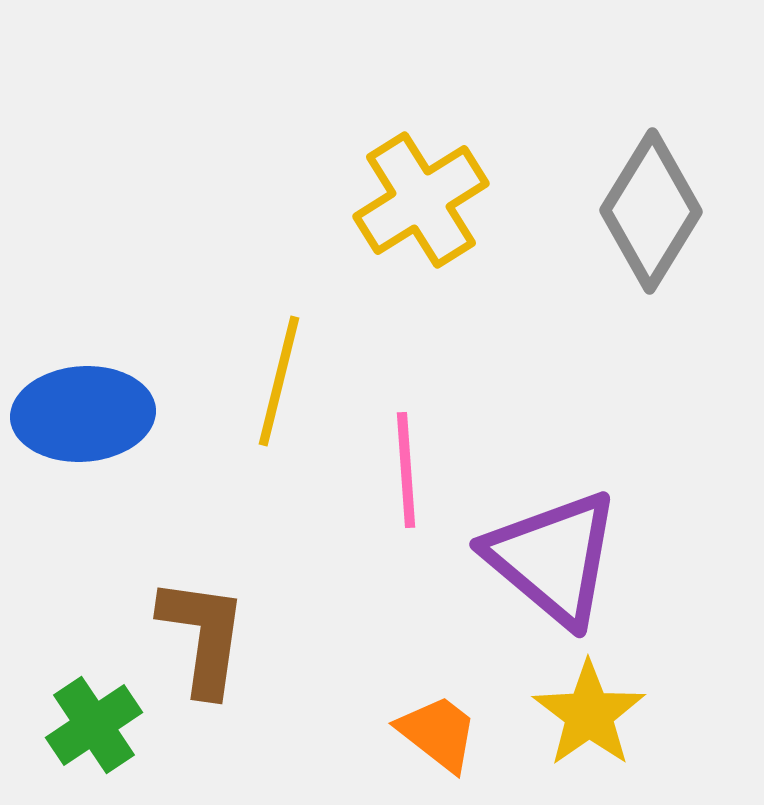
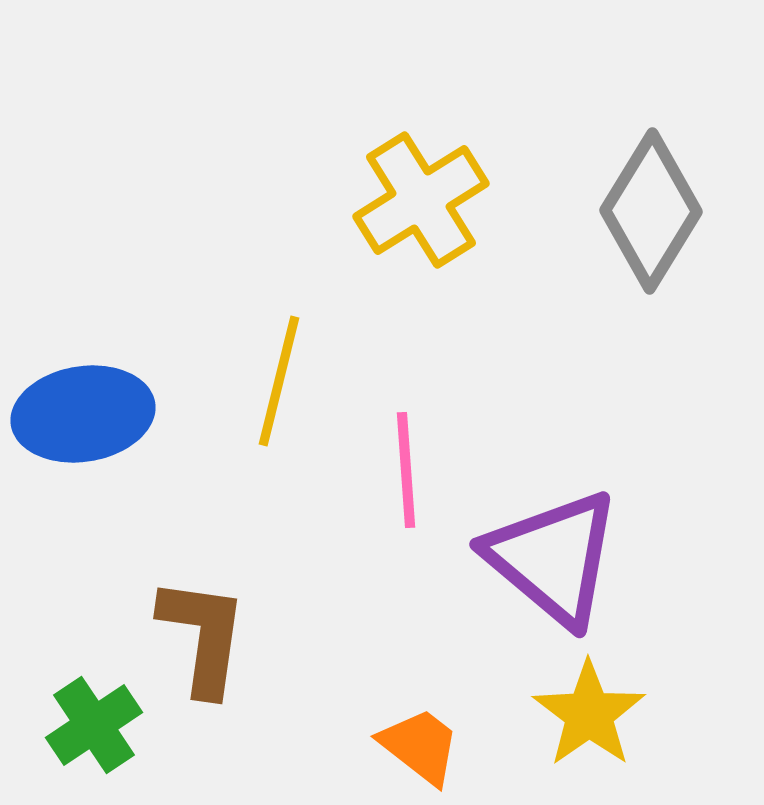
blue ellipse: rotated 5 degrees counterclockwise
orange trapezoid: moved 18 px left, 13 px down
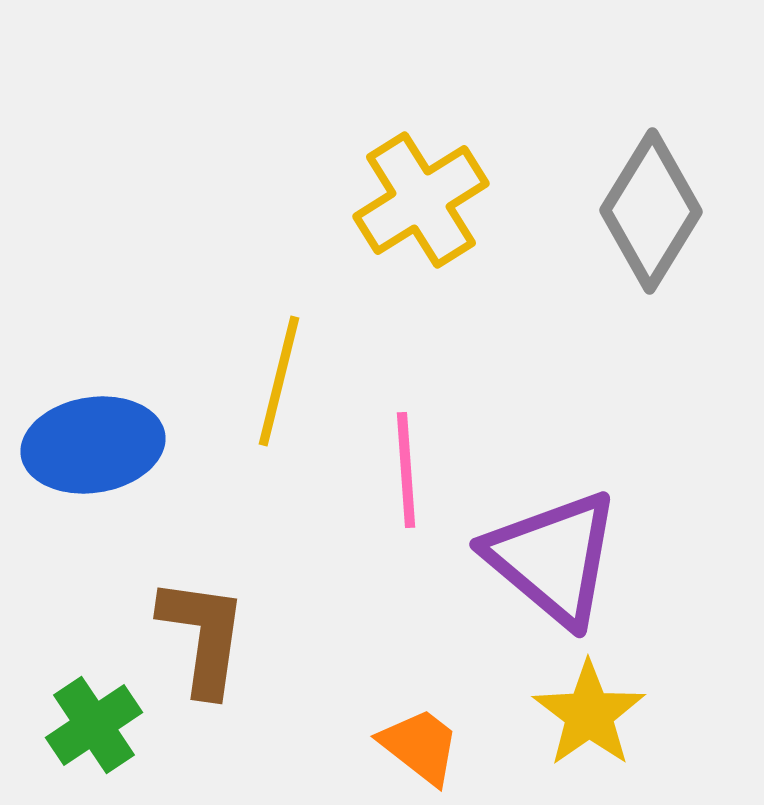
blue ellipse: moved 10 px right, 31 px down
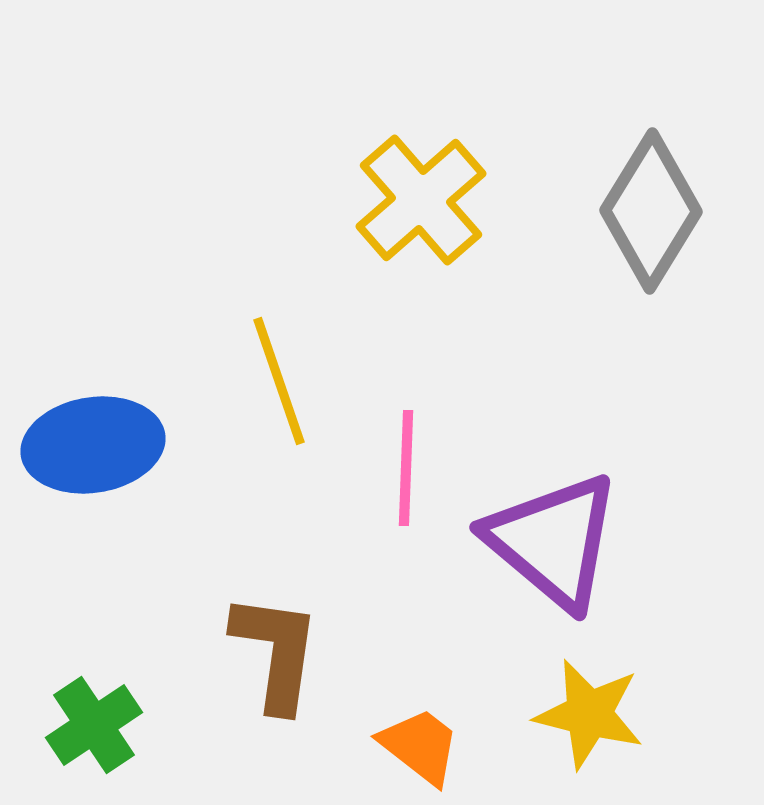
yellow cross: rotated 9 degrees counterclockwise
yellow line: rotated 33 degrees counterclockwise
pink line: moved 2 px up; rotated 6 degrees clockwise
purple triangle: moved 17 px up
brown L-shape: moved 73 px right, 16 px down
yellow star: rotated 23 degrees counterclockwise
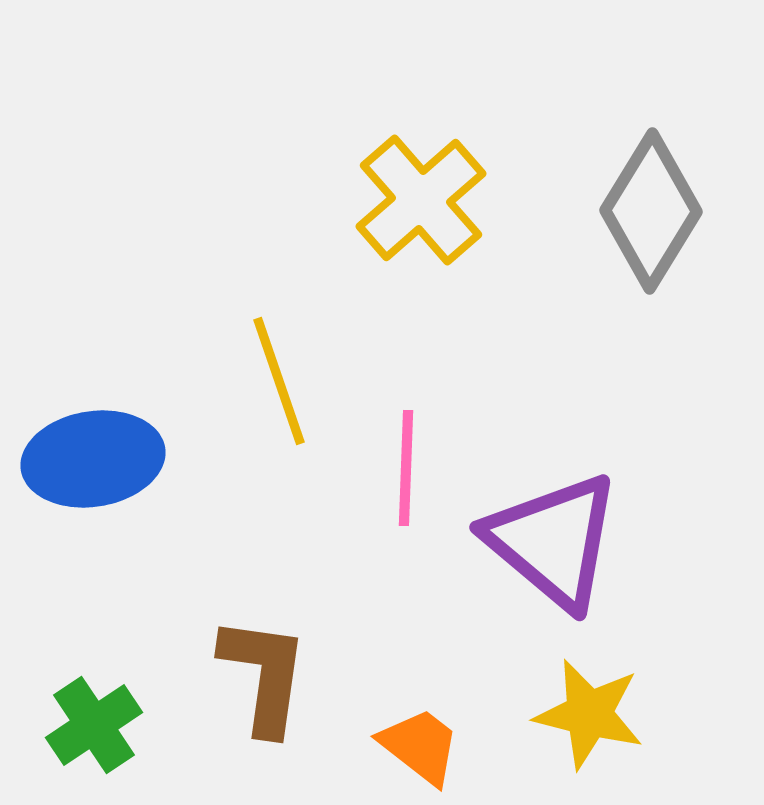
blue ellipse: moved 14 px down
brown L-shape: moved 12 px left, 23 px down
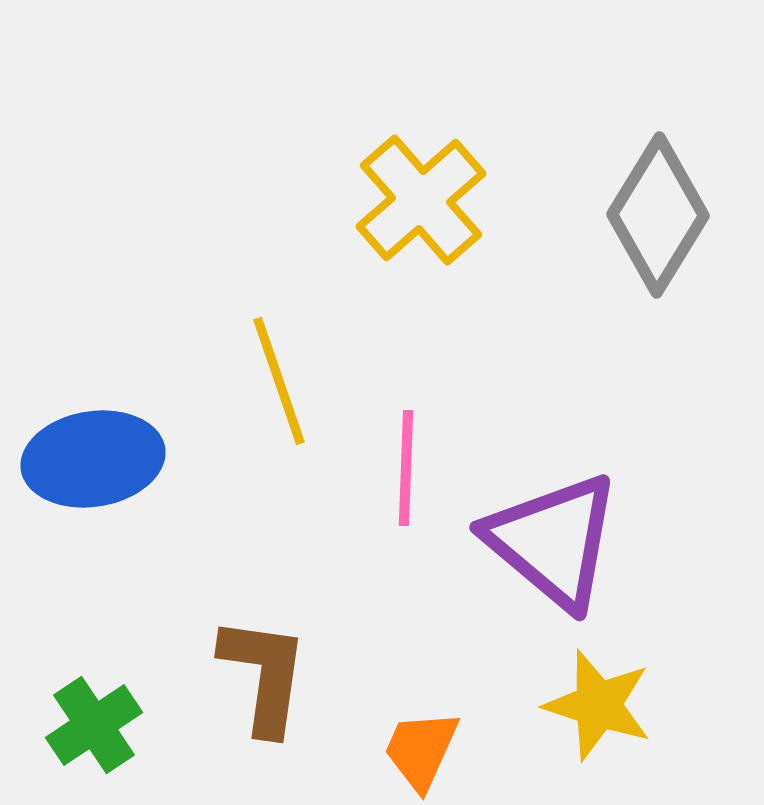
gray diamond: moved 7 px right, 4 px down
yellow star: moved 9 px right, 9 px up; rotated 4 degrees clockwise
orange trapezoid: moved 1 px right, 4 px down; rotated 104 degrees counterclockwise
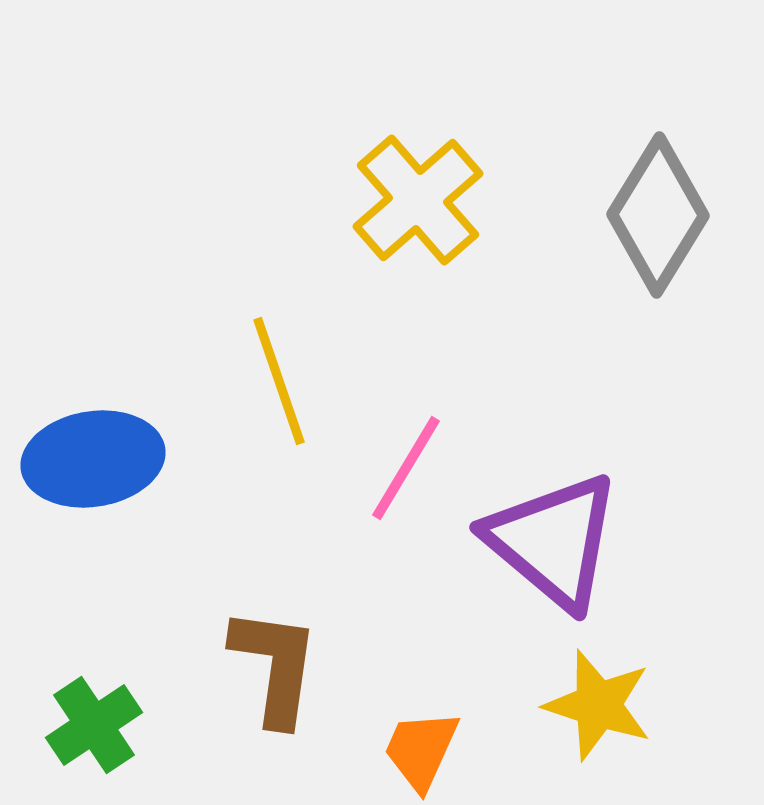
yellow cross: moved 3 px left
pink line: rotated 29 degrees clockwise
brown L-shape: moved 11 px right, 9 px up
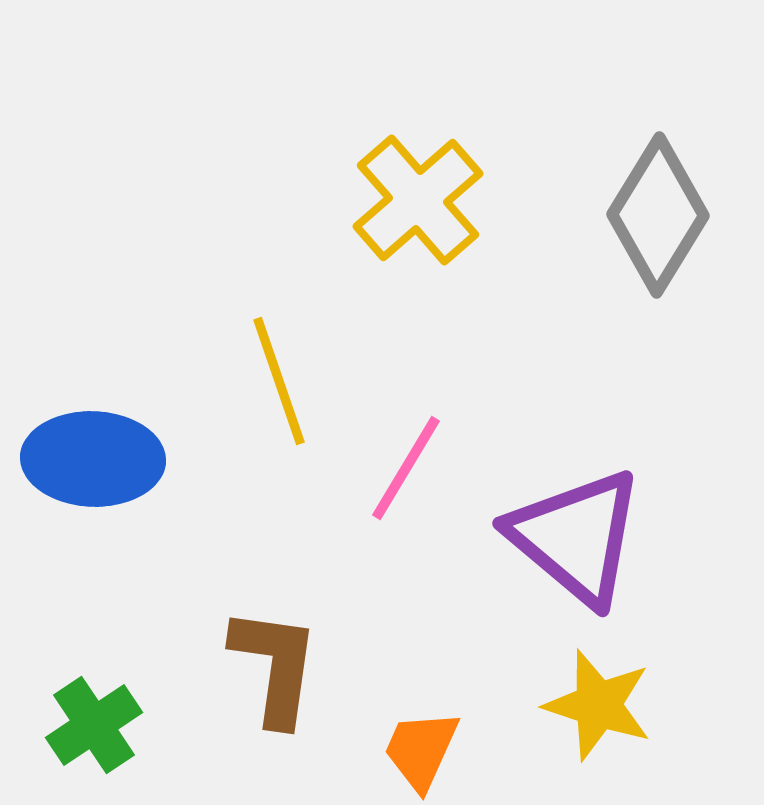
blue ellipse: rotated 11 degrees clockwise
purple triangle: moved 23 px right, 4 px up
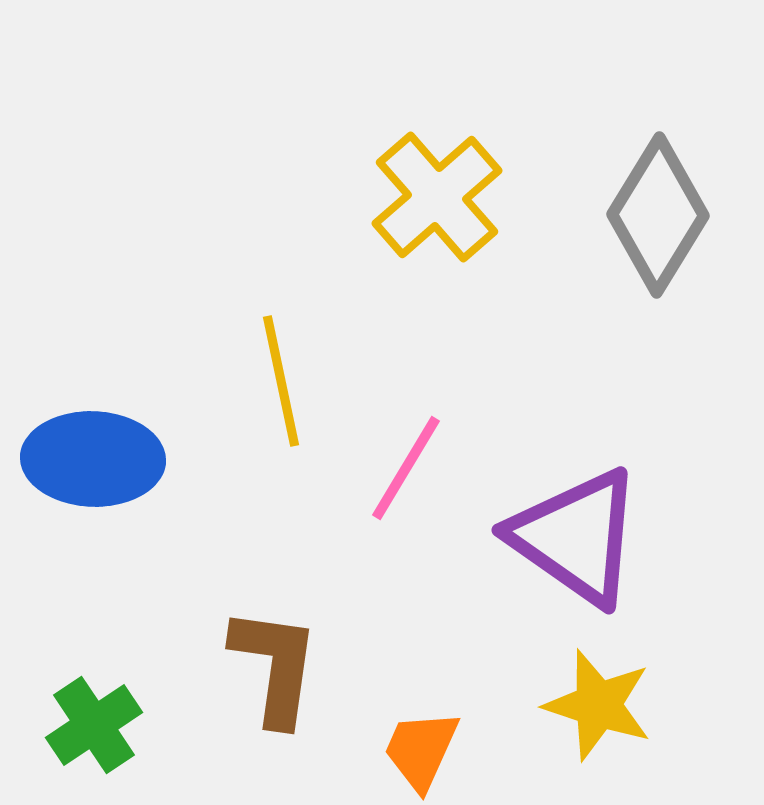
yellow cross: moved 19 px right, 3 px up
yellow line: moved 2 px right; rotated 7 degrees clockwise
purple triangle: rotated 5 degrees counterclockwise
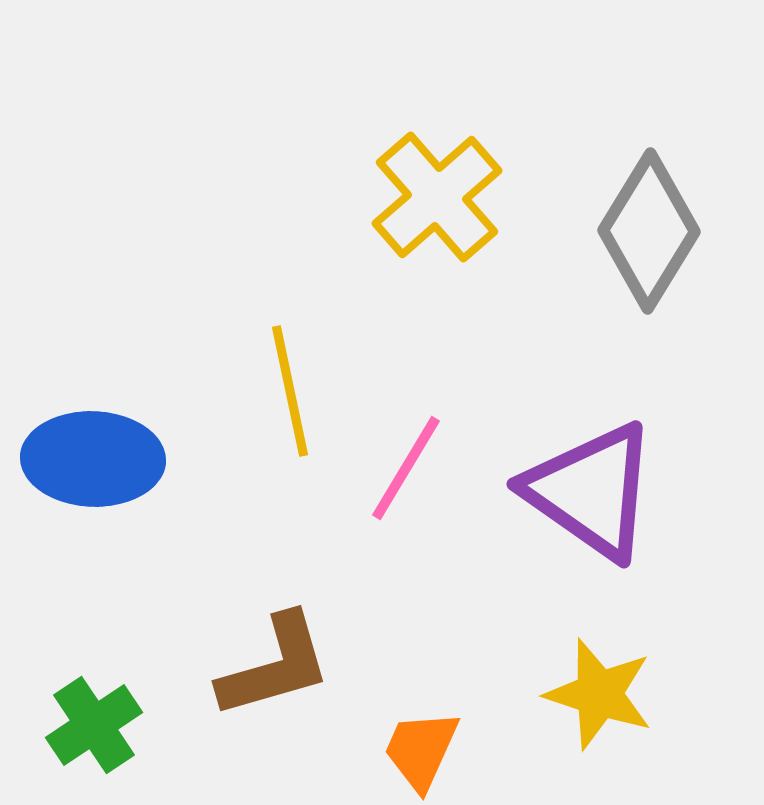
gray diamond: moved 9 px left, 16 px down
yellow line: moved 9 px right, 10 px down
purple triangle: moved 15 px right, 46 px up
brown L-shape: rotated 66 degrees clockwise
yellow star: moved 1 px right, 11 px up
